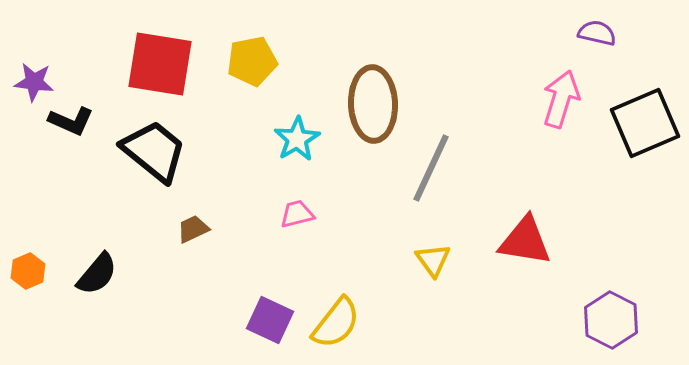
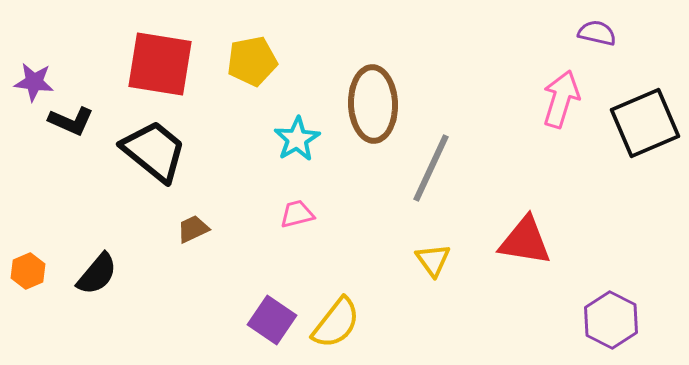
purple square: moved 2 px right; rotated 9 degrees clockwise
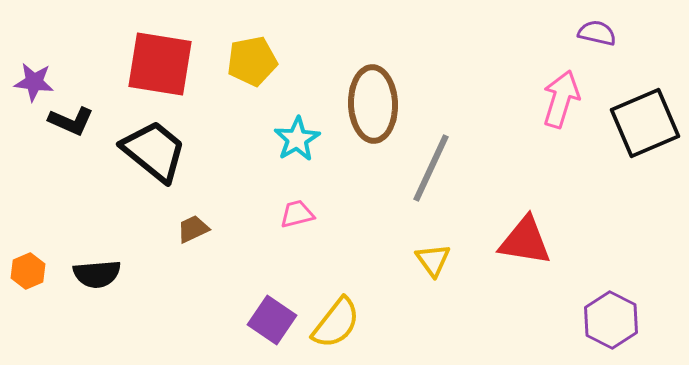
black semicircle: rotated 45 degrees clockwise
